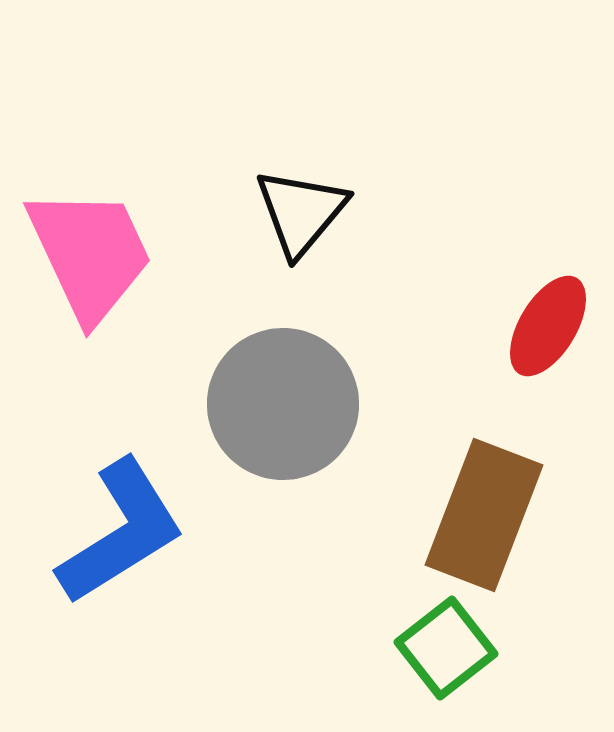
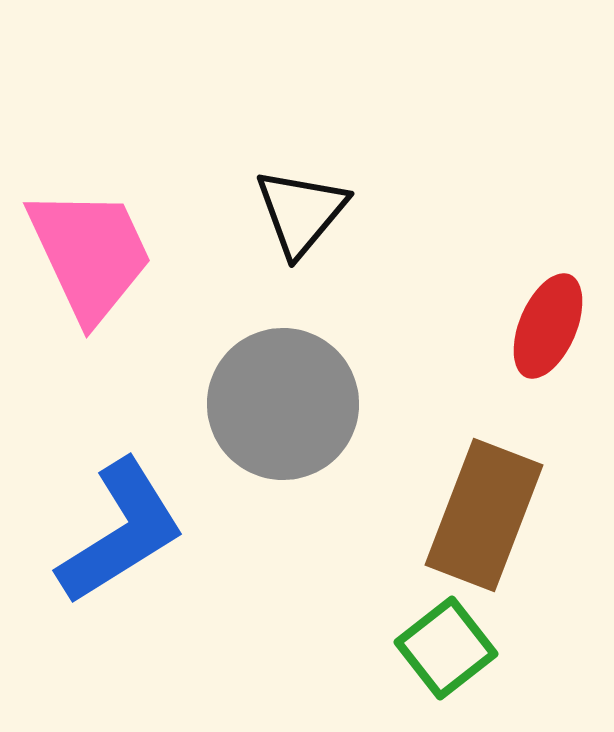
red ellipse: rotated 8 degrees counterclockwise
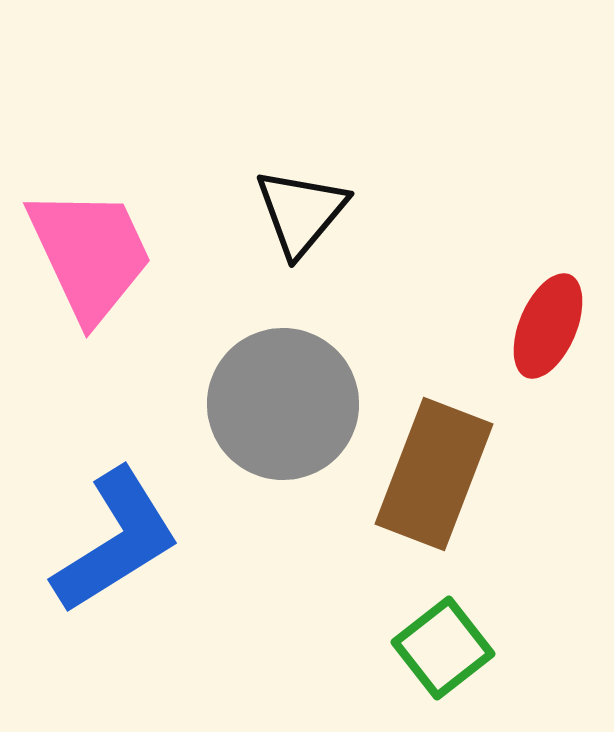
brown rectangle: moved 50 px left, 41 px up
blue L-shape: moved 5 px left, 9 px down
green square: moved 3 px left
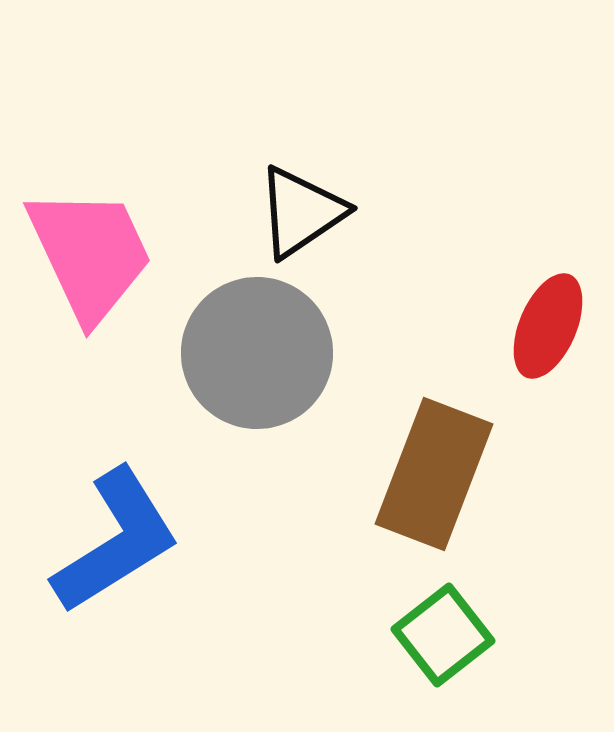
black triangle: rotated 16 degrees clockwise
gray circle: moved 26 px left, 51 px up
green square: moved 13 px up
